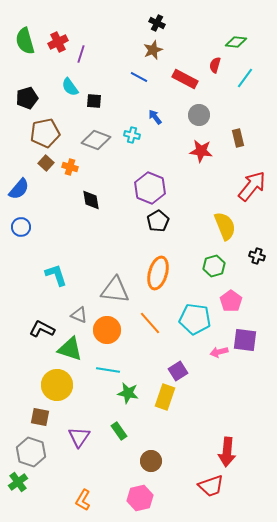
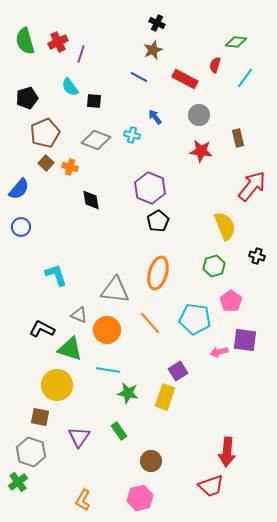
brown pentagon at (45, 133): rotated 12 degrees counterclockwise
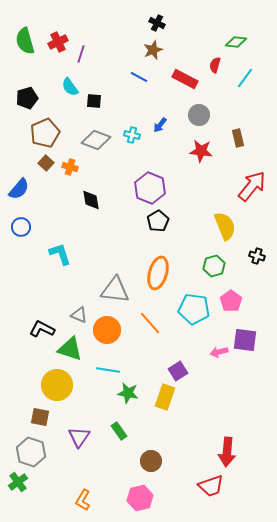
blue arrow at (155, 117): moved 5 px right, 8 px down; rotated 105 degrees counterclockwise
cyan L-shape at (56, 275): moved 4 px right, 21 px up
cyan pentagon at (195, 319): moved 1 px left, 10 px up
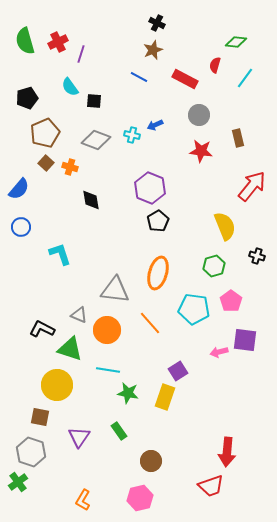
blue arrow at (160, 125): moved 5 px left; rotated 28 degrees clockwise
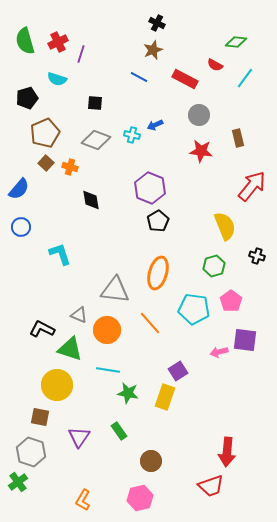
red semicircle at (215, 65): rotated 77 degrees counterclockwise
cyan semicircle at (70, 87): moved 13 px left, 8 px up; rotated 36 degrees counterclockwise
black square at (94, 101): moved 1 px right, 2 px down
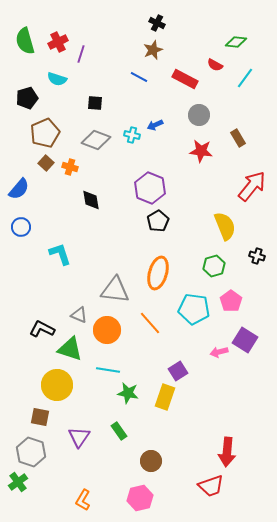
brown rectangle at (238, 138): rotated 18 degrees counterclockwise
purple square at (245, 340): rotated 25 degrees clockwise
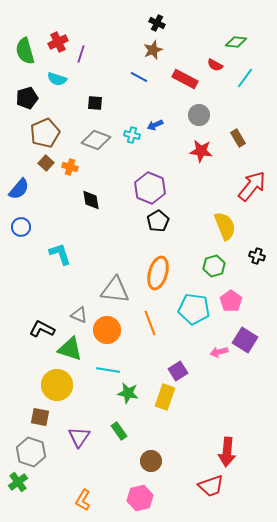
green semicircle at (25, 41): moved 10 px down
orange line at (150, 323): rotated 20 degrees clockwise
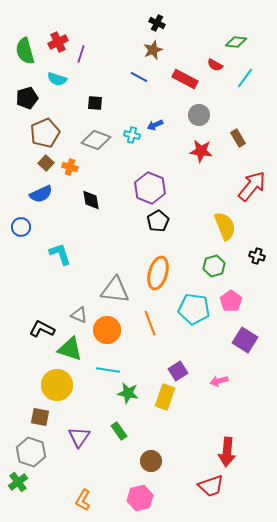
blue semicircle at (19, 189): moved 22 px right, 5 px down; rotated 25 degrees clockwise
pink arrow at (219, 352): moved 29 px down
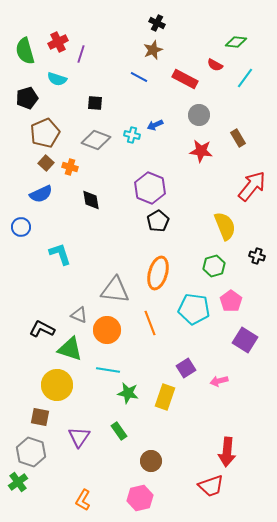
purple square at (178, 371): moved 8 px right, 3 px up
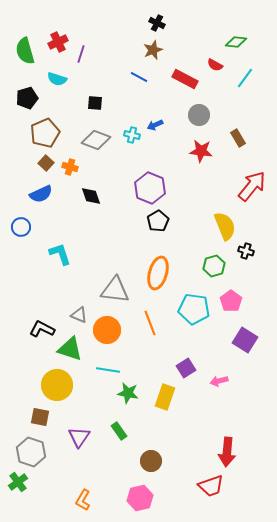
black diamond at (91, 200): moved 4 px up; rotated 10 degrees counterclockwise
black cross at (257, 256): moved 11 px left, 5 px up
